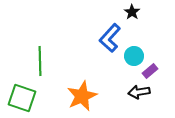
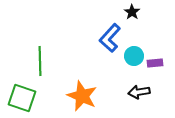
purple rectangle: moved 5 px right, 8 px up; rotated 35 degrees clockwise
orange star: rotated 24 degrees counterclockwise
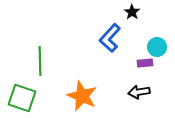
cyan circle: moved 23 px right, 9 px up
purple rectangle: moved 10 px left
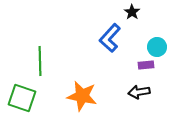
purple rectangle: moved 1 px right, 2 px down
orange star: rotated 12 degrees counterclockwise
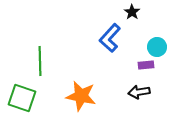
orange star: moved 1 px left
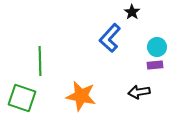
purple rectangle: moved 9 px right
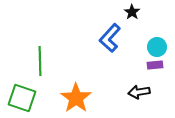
orange star: moved 5 px left, 2 px down; rotated 24 degrees clockwise
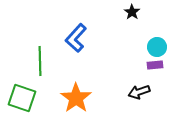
blue L-shape: moved 34 px left
black arrow: rotated 10 degrees counterclockwise
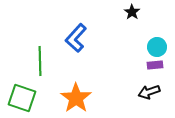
black arrow: moved 10 px right
